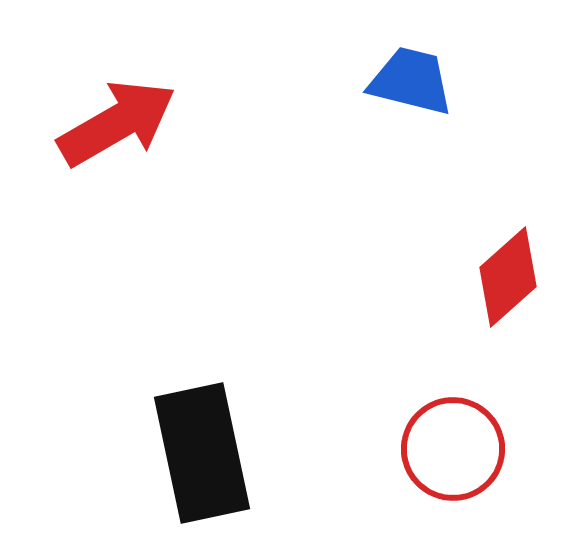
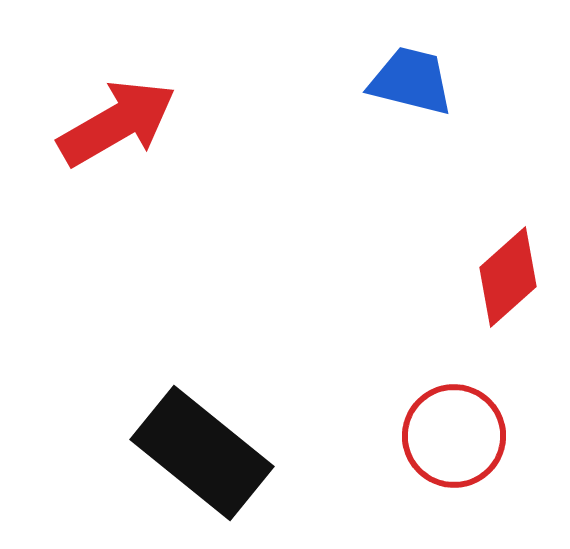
red circle: moved 1 px right, 13 px up
black rectangle: rotated 39 degrees counterclockwise
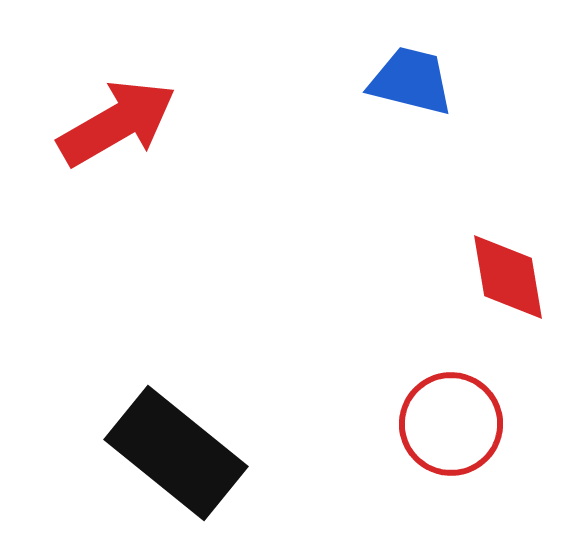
red diamond: rotated 58 degrees counterclockwise
red circle: moved 3 px left, 12 px up
black rectangle: moved 26 px left
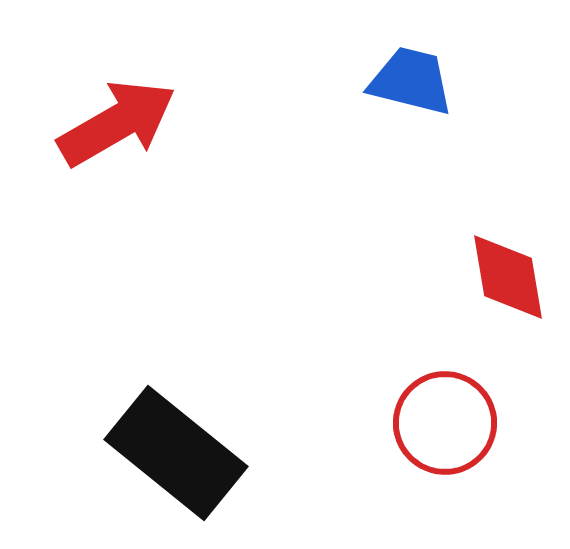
red circle: moved 6 px left, 1 px up
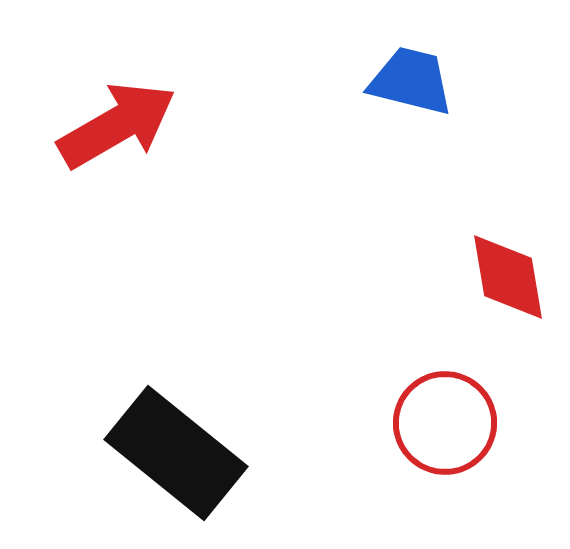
red arrow: moved 2 px down
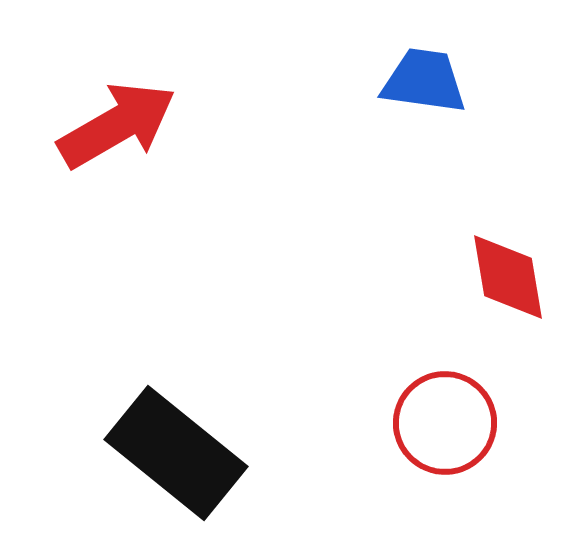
blue trapezoid: moved 13 px right; rotated 6 degrees counterclockwise
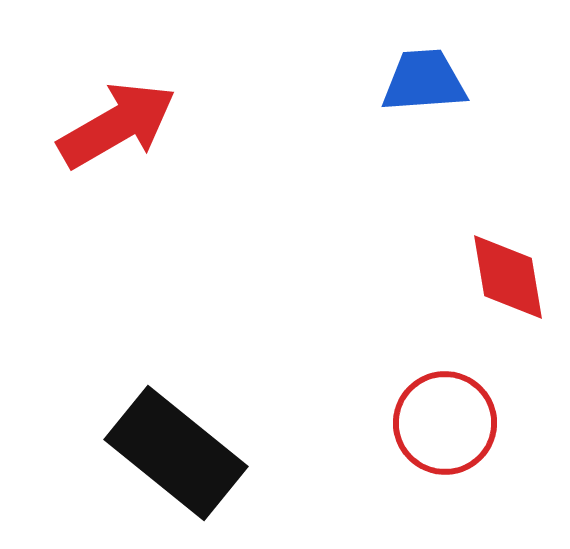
blue trapezoid: rotated 12 degrees counterclockwise
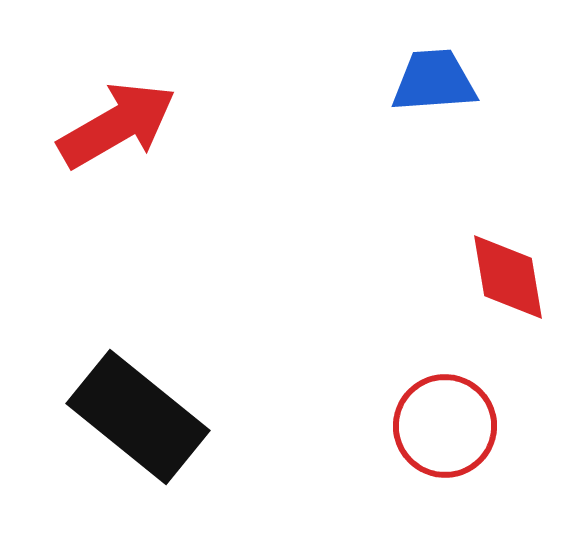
blue trapezoid: moved 10 px right
red circle: moved 3 px down
black rectangle: moved 38 px left, 36 px up
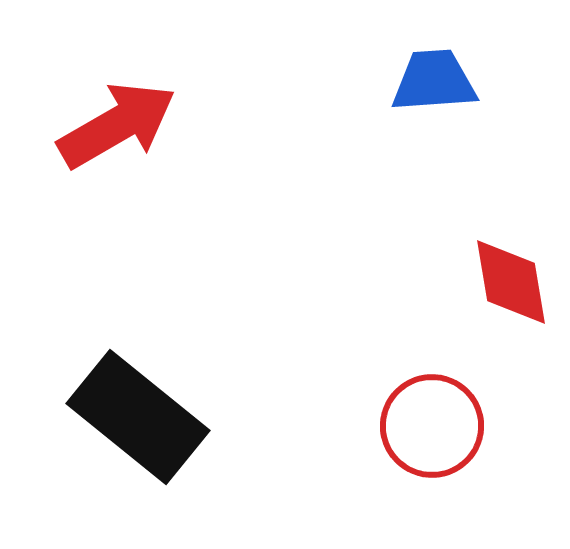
red diamond: moved 3 px right, 5 px down
red circle: moved 13 px left
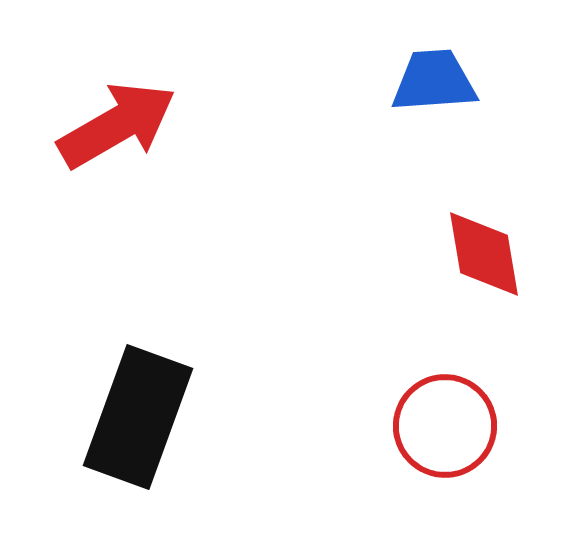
red diamond: moved 27 px left, 28 px up
black rectangle: rotated 71 degrees clockwise
red circle: moved 13 px right
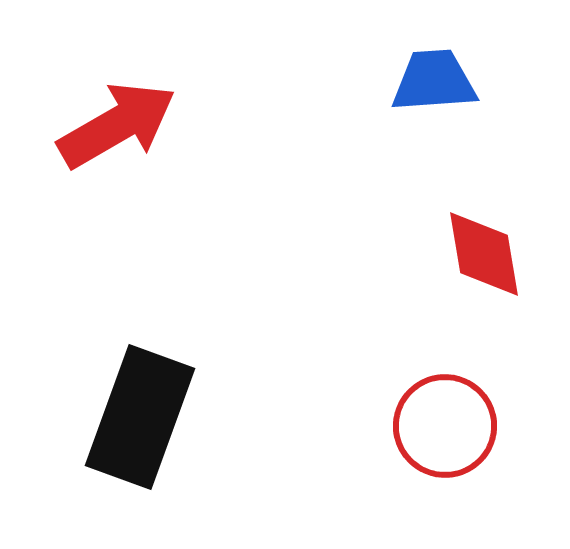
black rectangle: moved 2 px right
